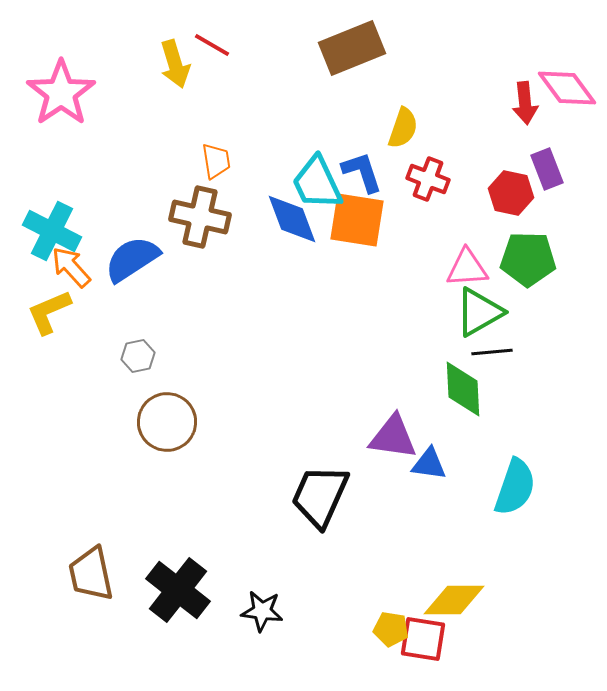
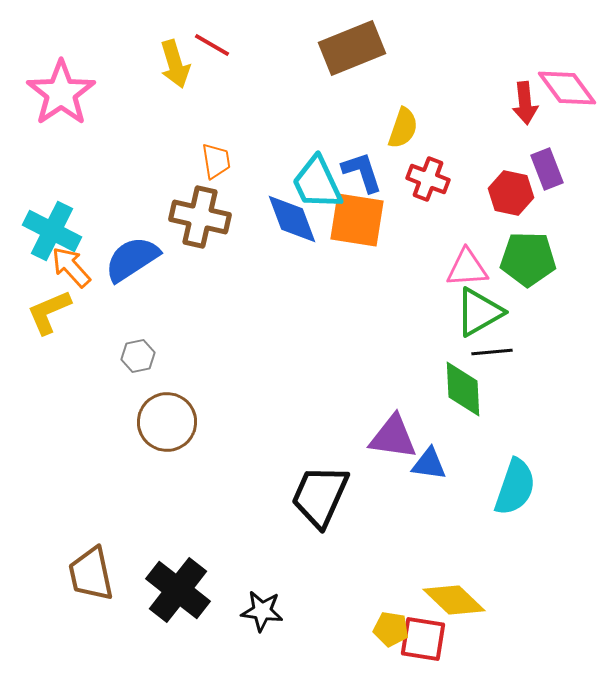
yellow diamond: rotated 44 degrees clockwise
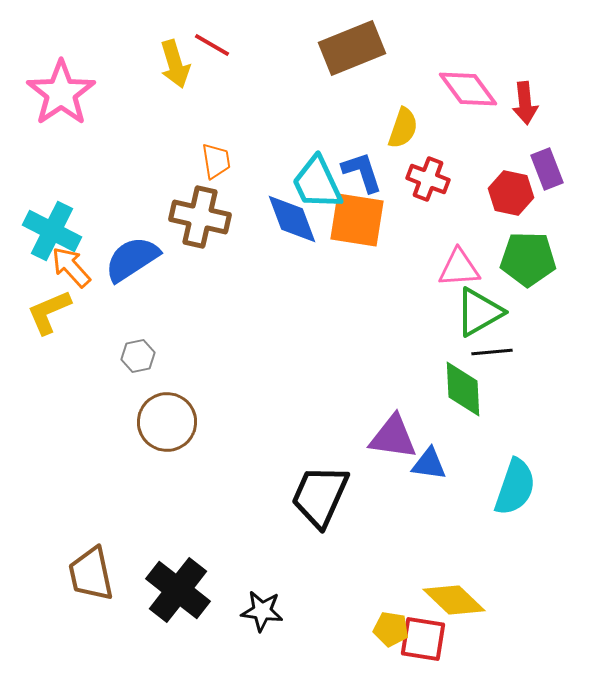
pink diamond: moved 99 px left, 1 px down
pink triangle: moved 8 px left
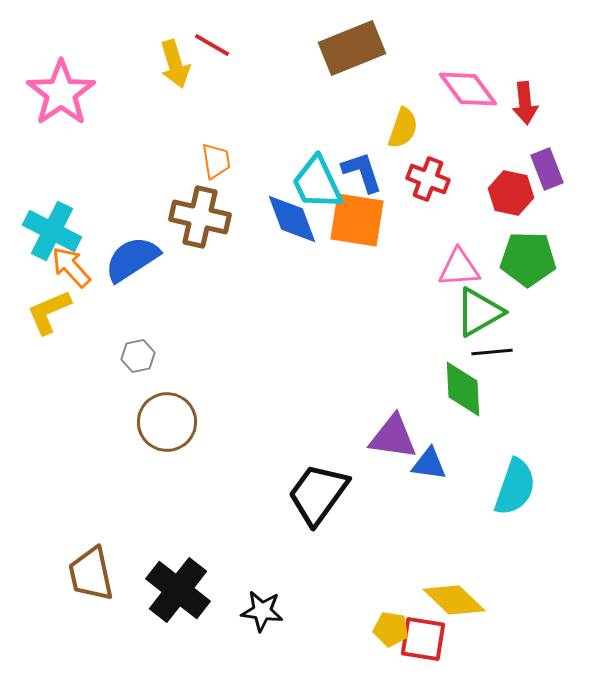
black trapezoid: moved 2 px left, 2 px up; rotated 12 degrees clockwise
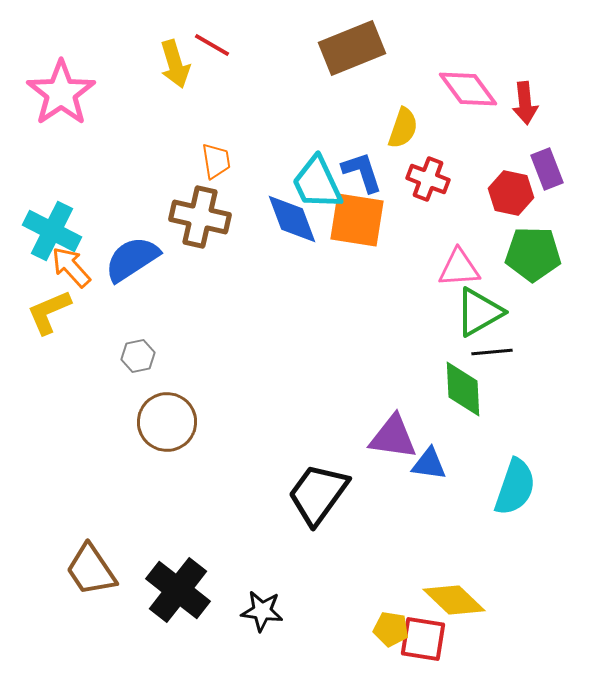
green pentagon: moved 5 px right, 5 px up
brown trapezoid: moved 4 px up; rotated 22 degrees counterclockwise
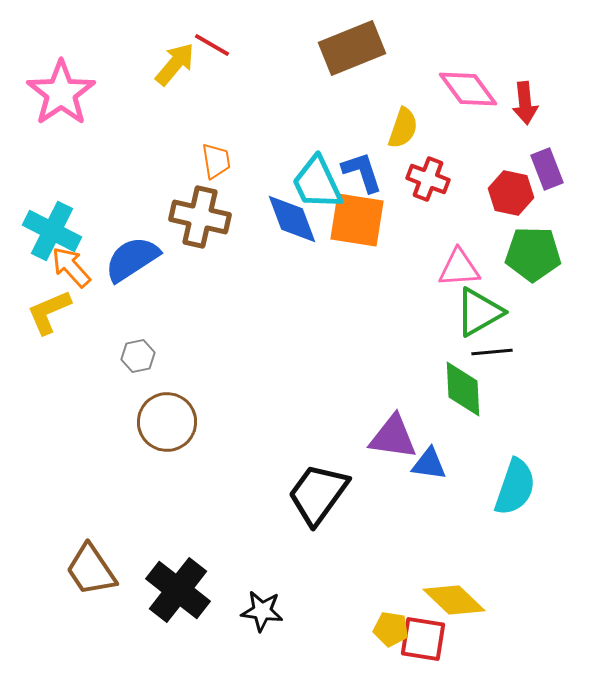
yellow arrow: rotated 123 degrees counterclockwise
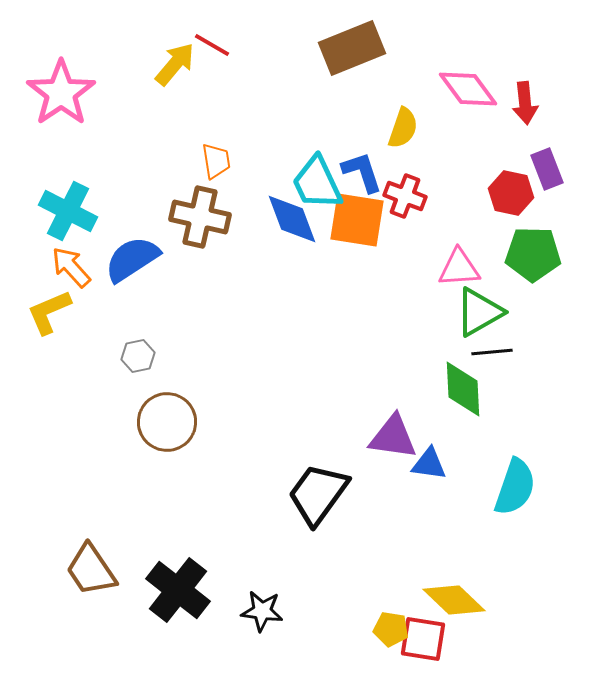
red cross: moved 23 px left, 17 px down
cyan cross: moved 16 px right, 20 px up
